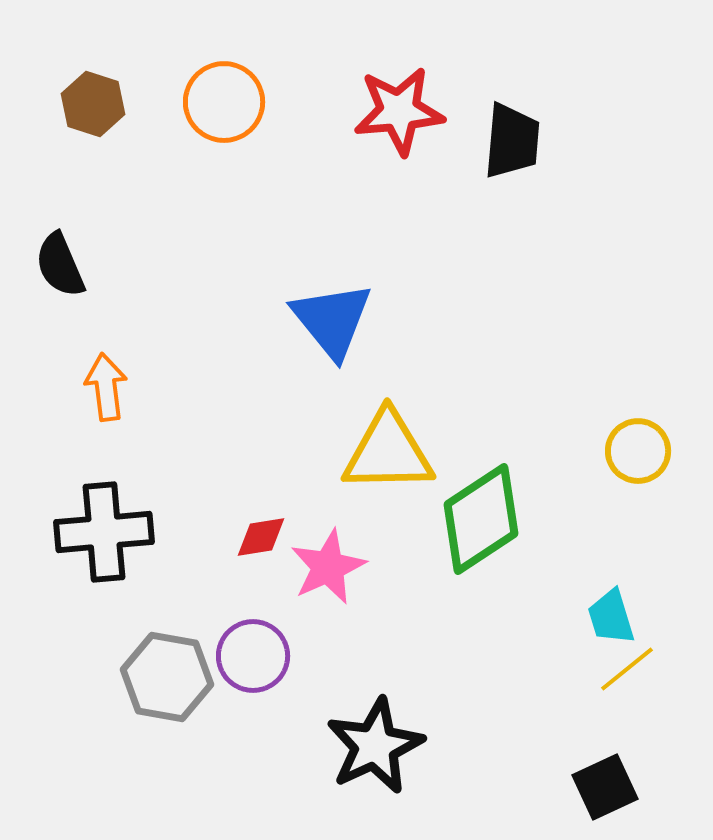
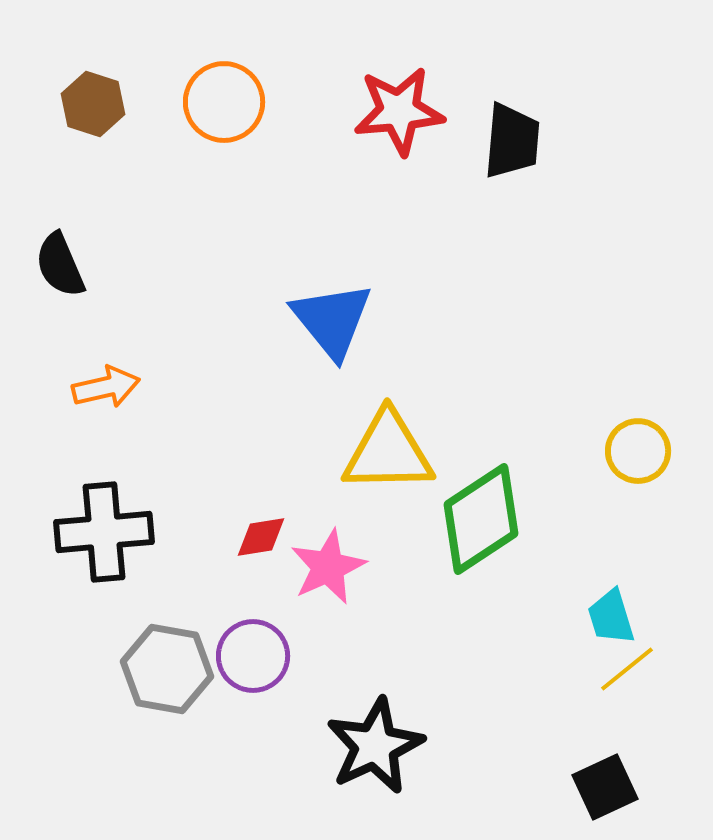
orange arrow: rotated 84 degrees clockwise
gray hexagon: moved 8 px up
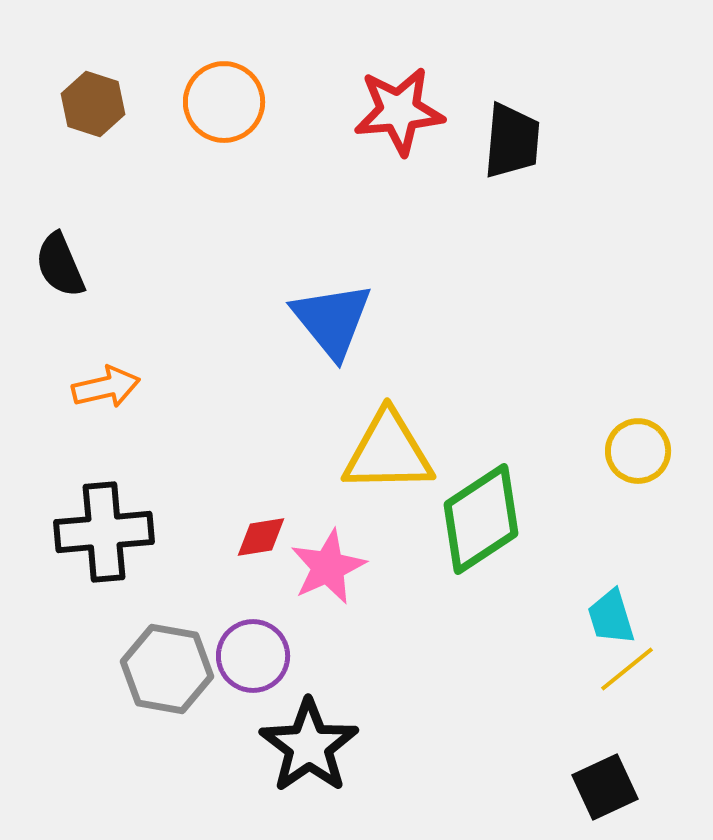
black star: moved 66 px left; rotated 10 degrees counterclockwise
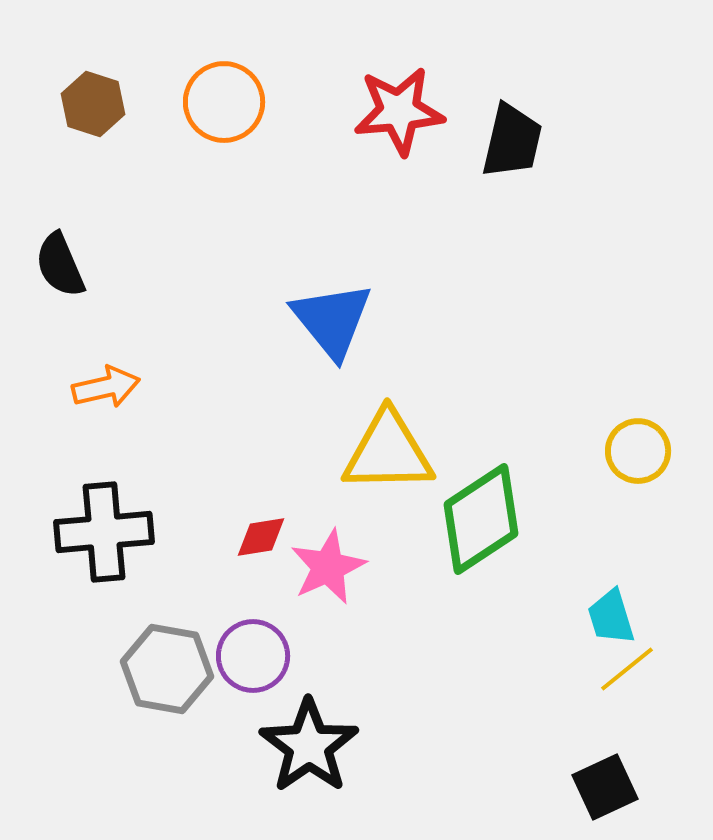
black trapezoid: rotated 8 degrees clockwise
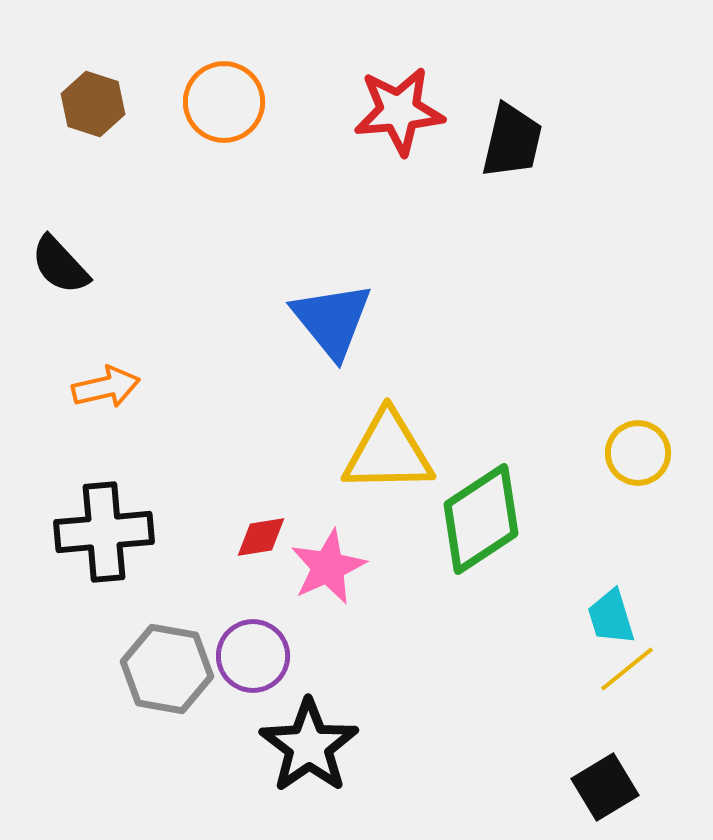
black semicircle: rotated 20 degrees counterclockwise
yellow circle: moved 2 px down
black square: rotated 6 degrees counterclockwise
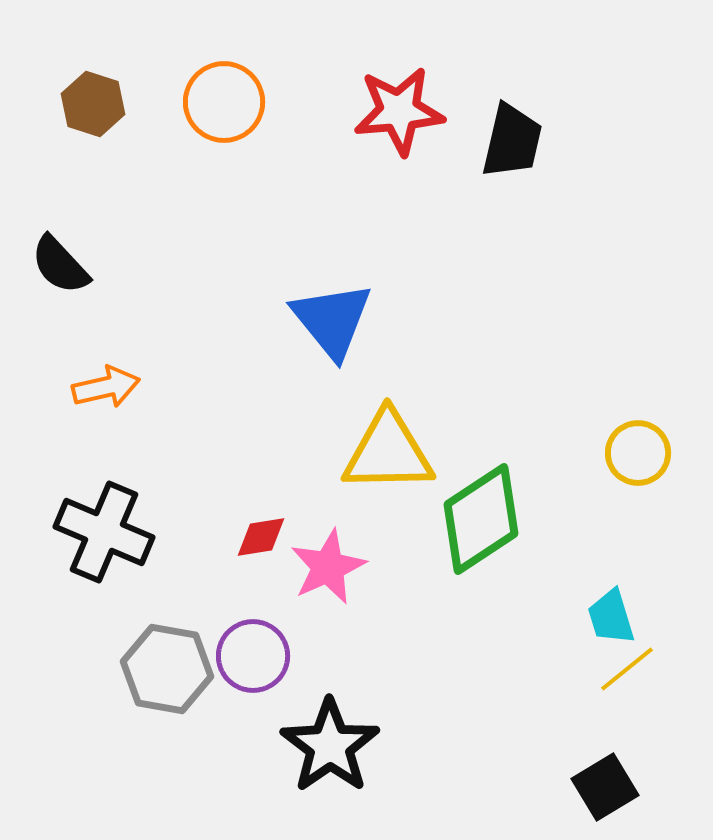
black cross: rotated 28 degrees clockwise
black star: moved 21 px right
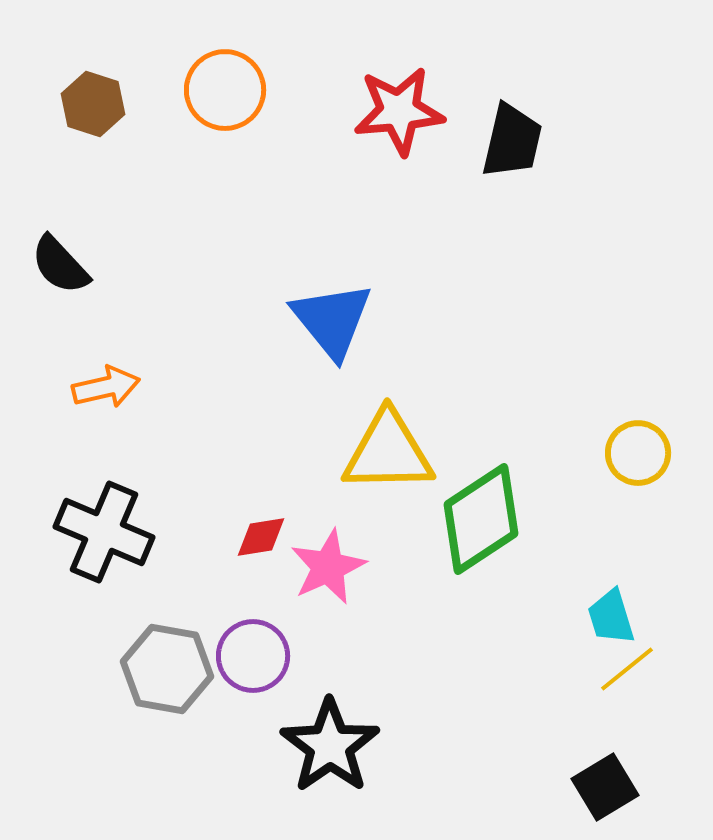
orange circle: moved 1 px right, 12 px up
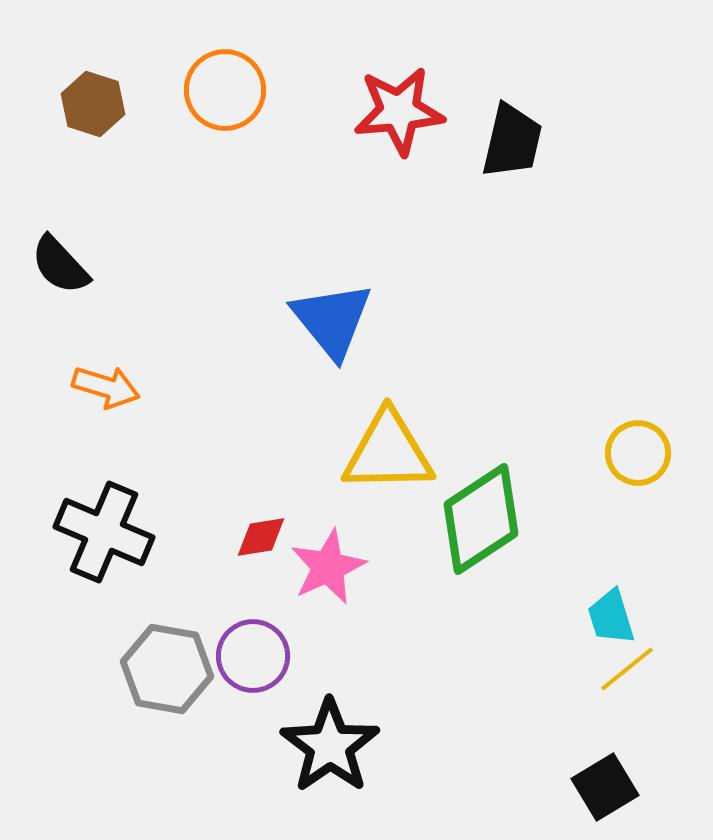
orange arrow: rotated 30 degrees clockwise
